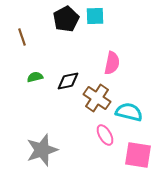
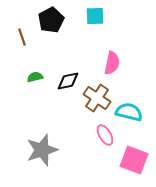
black pentagon: moved 15 px left, 1 px down
pink square: moved 4 px left, 5 px down; rotated 12 degrees clockwise
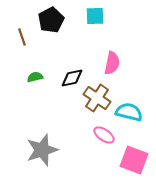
black diamond: moved 4 px right, 3 px up
pink ellipse: moved 1 px left; rotated 25 degrees counterclockwise
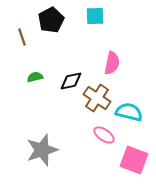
black diamond: moved 1 px left, 3 px down
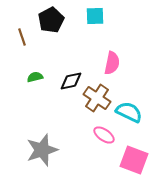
cyan semicircle: rotated 12 degrees clockwise
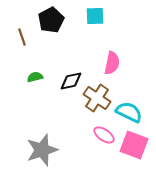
pink square: moved 15 px up
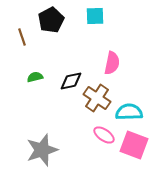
cyan semicircle: rotated 28 degrees counterclockwise
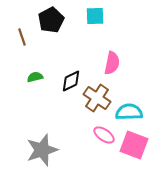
black diamond: rotated 15 degrees counterclockwise
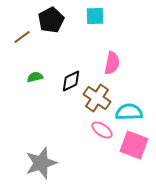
brown line: rotated 72 degrees clockwise
pink ellipse: moved 2 px left, 5 px up
gray star: moved 1 px left, 13 px down
